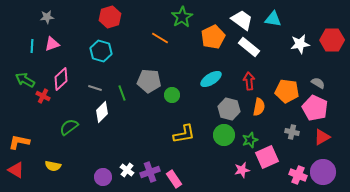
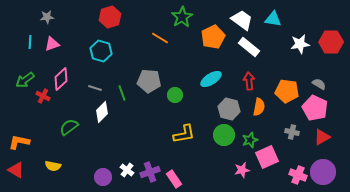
red hexagon at (332, 40): moved 1 px left, 2 px down
cyan line at (32, 46): moved 2 px left, 4 px up
green arrow at (25, 80): rotated 66 degrees counterclockwise
gray semicircle at (318, 83): moved 1 px right, 1 px down
green circle at (172, 95): moved 3 px right
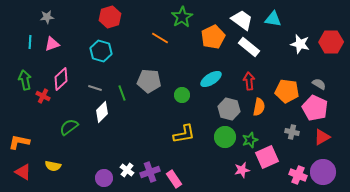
white star at (300, 44): rotated 24 degrees clockwise
green arrow at (25, 80): rotated 114 degrees clockwise
green circle at (175, 95): moved 7 px right
green circle at (224, 135): moved 1 px right, 2 px down
red triangle at (16, 170): moved 7 px right, 2 px down
purple circle at (103, 177): moved 1 px right, 1 px down
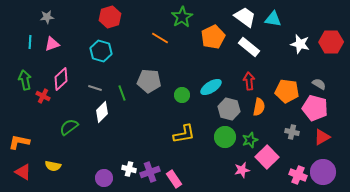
white trapezoid at (242, 20): moved 3 px right, 3 px up
cyan ellipse at (211, 79): moved 8 px down
pink pentagon at (315, 108): rotated 10 degrees counterclockwise
pink square at (267, 157): rotated 20 degrees counterclockwise
white cross at (127, 170): moved 2 px right, 1 px up; rotated 24 degrees counterclockwise
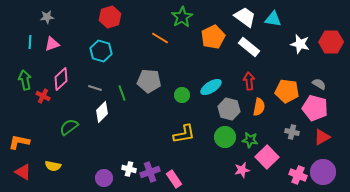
green star at (250, 140): rotated 28 degrees clockwise
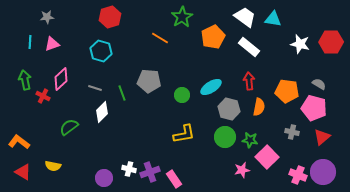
pink pentagon at (315, 108): moved 1 px left
red triangle at (322, 137): rotated 12 degrees counterclockwise
orange L-shape at (19, 142): rotated 25 degrees clockwise
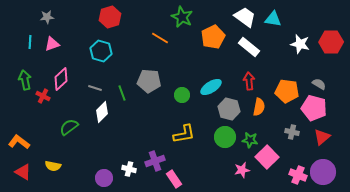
green star at (182, 17): rotated 15 degrees counterclockwise
purple cross at (150, 172): moved 5 px right, 11 px up
